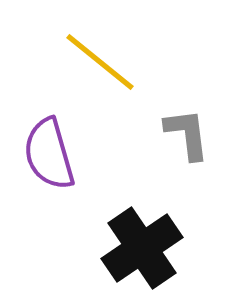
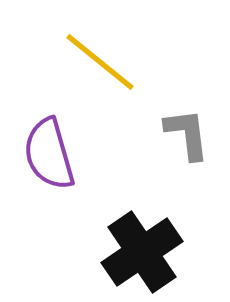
black cross: moved 4 px down
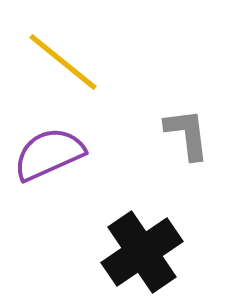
yellow line: moved 37 px left
purple semicircle: rotated 82 degrees clockwise
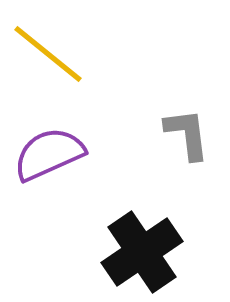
yellow line: moved 15 px left, 8 px up
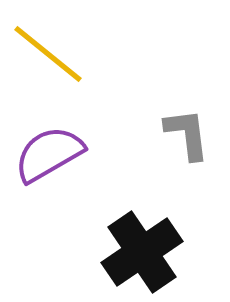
purple semicircle: rotated 6 degrees counterclockwise
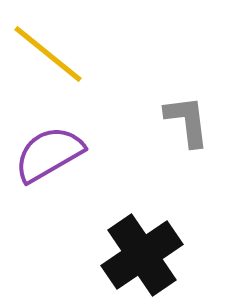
gray L-shape: moved 13 px up
black cross: moved 3 px down
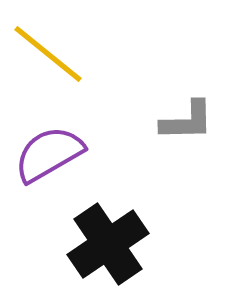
gray L-shape: rotated 96 degrees clockwise
black cross: moved 34 px left, 11 px up
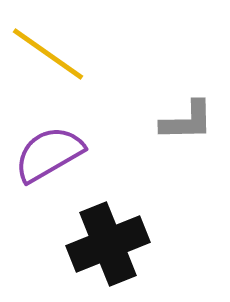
yellow line: rotated 4 degrees counterclockwise
black cross: rotated 12 degrees clockwise
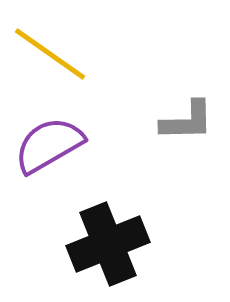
yellow line: moved 2 px right
purple semicircle: moved 9 px up
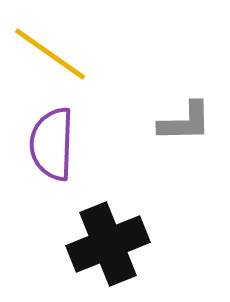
gray L-shape: moved 2 px left, 1 px down
purple semicircle: moved 3 px right, 1 px up; rotated 58 degrees counterclockwise
